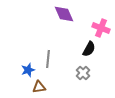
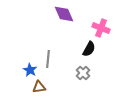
blue star: moved 2 px right; rotated 24 degrees counterclockwise
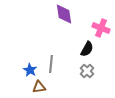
purple diamond: rotated 15 degrees clockwise
black semicircle: moved 2 px left
gray line: moved 3 px right, 5 px down
gray cross: moved 4 px right, 2 px up
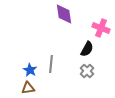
brown triangle: moved 11 px left, 1 px down
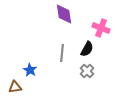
gray line: moved 11 px right, 11 px up
brown triangle: moved 13 px left, 1 px up
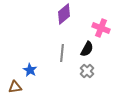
purple diamond: rotated 60 degrees clockwise
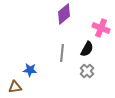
blue star: rotated 24 degrees counterclockwise
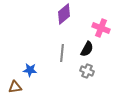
gray cross: rotated 24 degrees counterclockwise
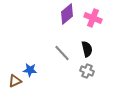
purple diamond: moved 3 px right
pink cross: moved 8 px left, 10 px up
black semicircle: rotated 42 degrees counterclockwise
gray line: rotated 48 degrees counterclockwise
brown triangle: moved 6 px up; rotated 16 degrees counterclockwise
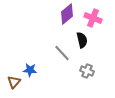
black semicircle: moved 5 px left, 9 px up
brown triangle: moved 1 px left, 1 px down; rotated 24 degrees counterclockwise
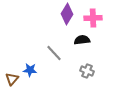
purple diamond: rotated 20 degrees counterclockwise
pink cross: rotated 24 degrees counterclockwise
black semicircle: rotated 84 degrees counterclockwise
gray line: moved 8 px left
brown triangle: moved 2 px left, 3 px up
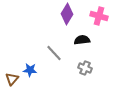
pink cross: moved 6 px right, 2 px up; rotated 18 degrees clockwise
gray cross: moved 2 px left, 3 px up
